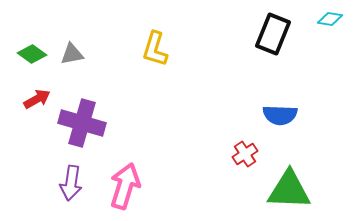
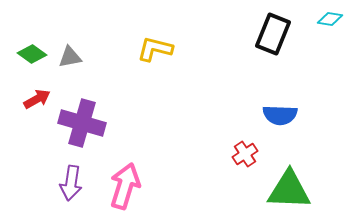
yellow L-shape: rotated 87 degrees clockwise
gray triangle: moved 2 px left, 3 px down
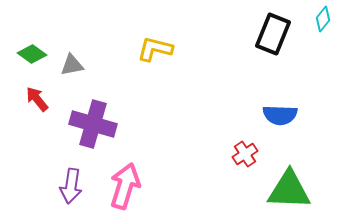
cyan diamond: moved 7 px left; rotated 60 degrees counterclockwise
gray triangle: moved 2 px right, 8 px down
red arrow: rotated 100 degrees counterclockwise
purple cross: moved 11 px right, 1 px down
purple arrow: moved 3 px down
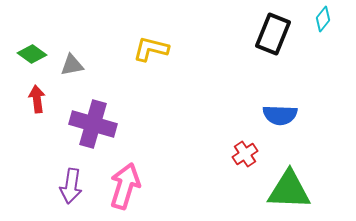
yellow L-shape: moved 4 px left
red arrow: rotated 32 degrees clockwise
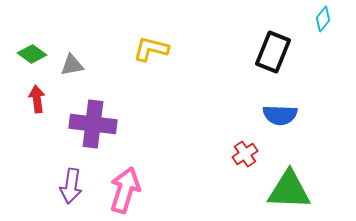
black rectangle: moved 18 px down
purple cross: rotated 9 degrees counterclockwise
pink arrow: moved 4 px down
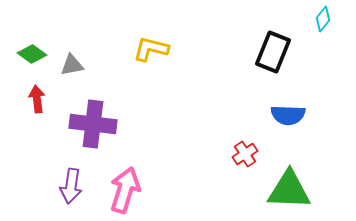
blue semicircle: moved 8 px right
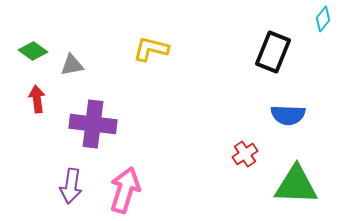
green diamond: moved 1 px right, 3 px up
green triangle: moved 7 px right, 5 px up
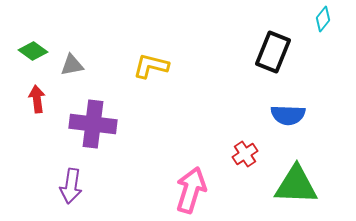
yellow L-shape: moved 17 px down
pink arrow: moved 66 px right
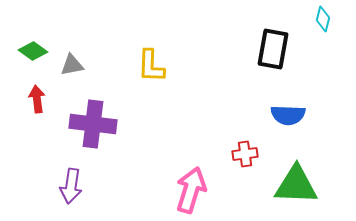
cyan diamond: rotated 25 degrees counterclockwise
black rectangle: moved 3 px up; rotated 12 degrees counterclockwise
yellow L-shape: rotated 102 degrees counterclockwise
red cross: rotated 25 degrees clockwise
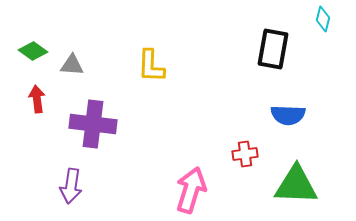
gray triangle: rotated 15 degrees clockwise
